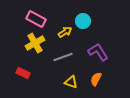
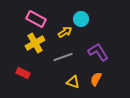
cyan circle: moved 2 px left, 2 px up
yellow triangle: moved 2 px right
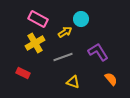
pink rectangle: moved 2 px right
orange semicircle: moved 15 px right; rotated 112 degrees clockwise
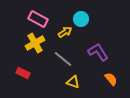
gray line: moved 2 px down; rotated 60 degrees clockwise
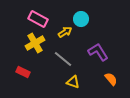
red rectangle: moved 1 px up
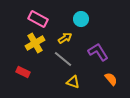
yellow arrow: moved 6 px down
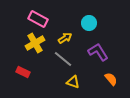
cyan circle: moved 8 px right, 4 px down
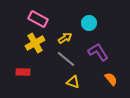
gray line: moved 3 px right
red rectangle: rotated 24 degrees counterclockwise
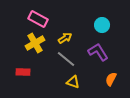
cyan circle: moved 13 px right, 2 px down
orange semicircle: rotated 112 degrees counterclockwise
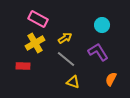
red rectangle: moved 6 px up
